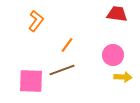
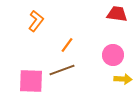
yellow arrow: moved 2 px down
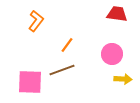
pink circle: moved 1 px left, 1 px up
pink square: moved 1 px left, 1 px down
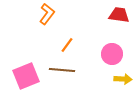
red trapezoid: moved 2 px right, 1 px down
orange L-shape: moved 11 px right, 7 px up
brown line: rotated 25 degrees clockwise
pink square: moved 4 px left, 6 px up; rotated 24 degrees counterclockwise
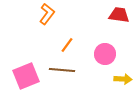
pink circle: moved 7 px left
